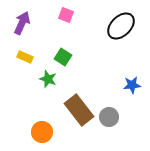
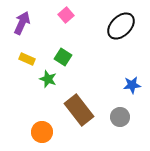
pink square: rotated 28 degrees clockwise
yellow rectangle: moved 2 px right, 2 px down
gray circle: moved 11 px right
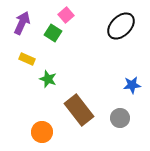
green square: moved 10 px left, 24 px up
gray circle: moved 1 px down
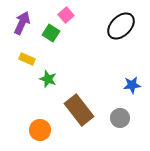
green square: moved 2 px left
orange circle: moved 2 px left, 2 px up
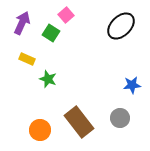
brown rectangle: moved 12 px down
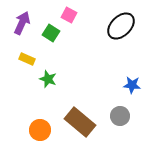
pink square: moved 3 px right; rotated 21 degrees counterclockwise
blue star: rotated 12 degrees clockwise
gray circle: moved 2 px up
brown rectangle: moved 1 px right; rotated 12 degrees counterclockwise
